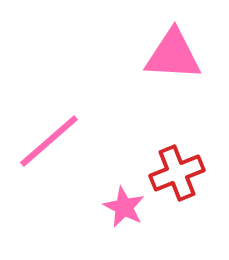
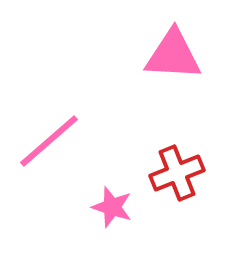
pink star: moved 12 px left; rotated 9 degrees counterclockwise
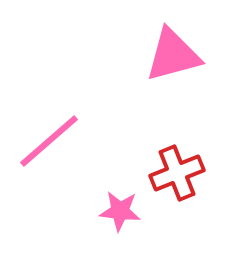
pink triangle: rotated 18 degrees counterclockwise
pink star: moved 8 px right, 4 px down; rotated 12 degrees counterclockwise
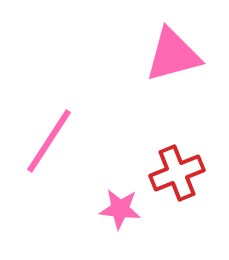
pink line: rotated 16 degrees counterclockwise
pink star: moved 2 px up
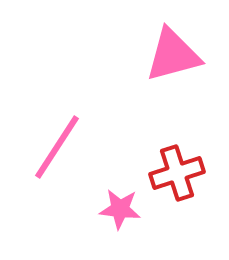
pink line: moved 8 px right, 6 px down
red cross: rotated 4 degrees clockwise
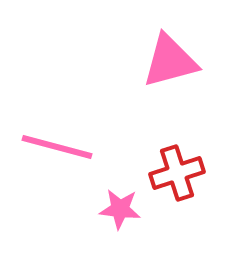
pink triangle: moved 3 px left, 6 px down
pink line: rotated 72 degrees clockwise
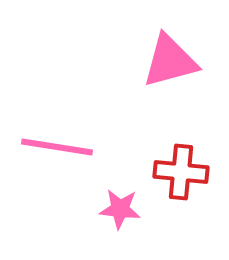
pink line: rotated 6 degrees counterclockwise
red cross: moved 4 px right, 1 px up; rotated 24 degrees clockwise
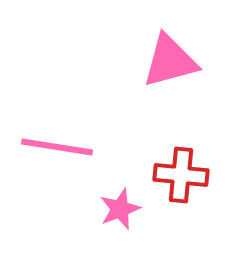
red cross: moved 3 px down
pink star: rotated 27 degrees counterclockwise
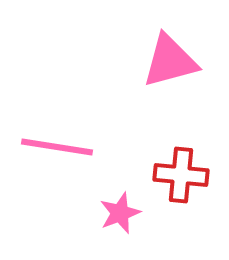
pink star: moved 4 px down
